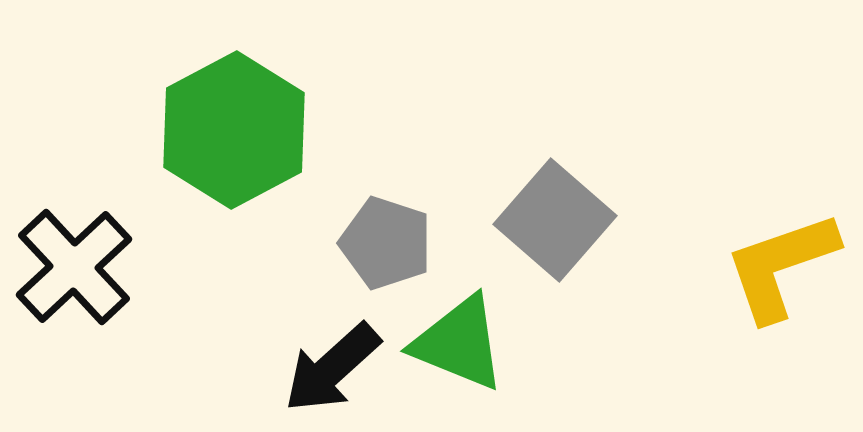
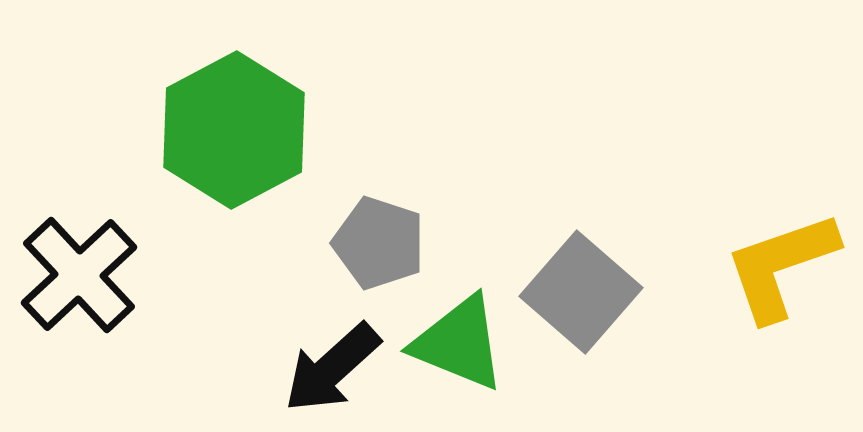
gray square: moved 26 px right, 72 px down
gray pentagon: moved 7 px left
black cross: moved 5 px right, 8 px down
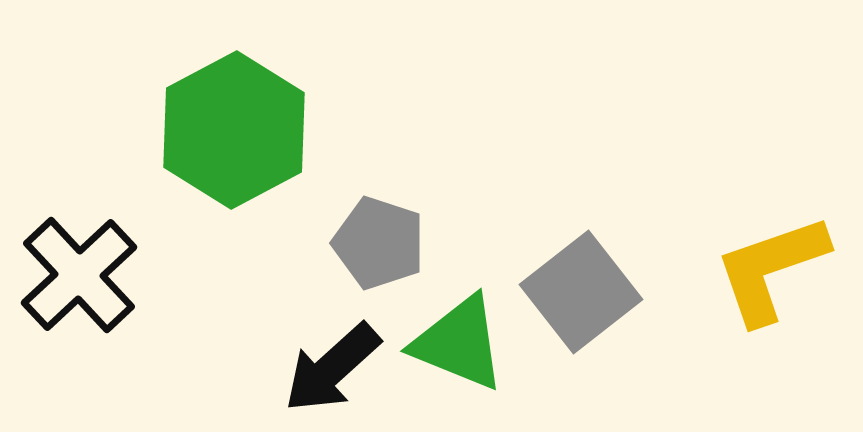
yellow L-shape: moved 10 px left, 3 px down
gray square: rotated 11 degrees clockwise
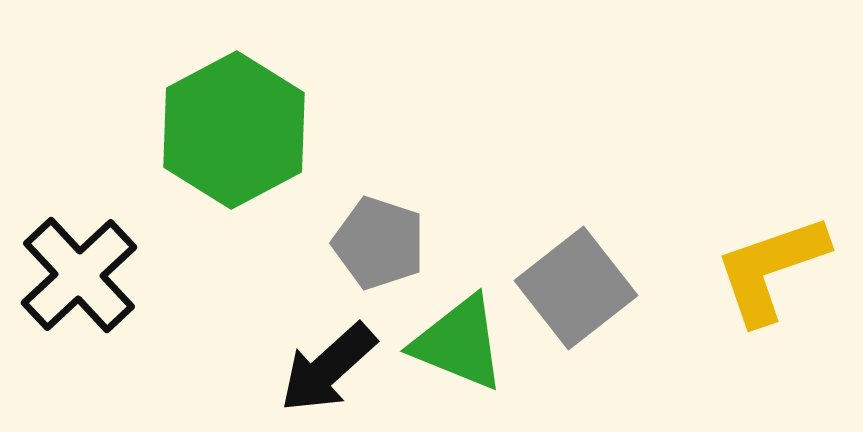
gray square: moved 5 px left, 4 px up
black arrow: moved 4 px left
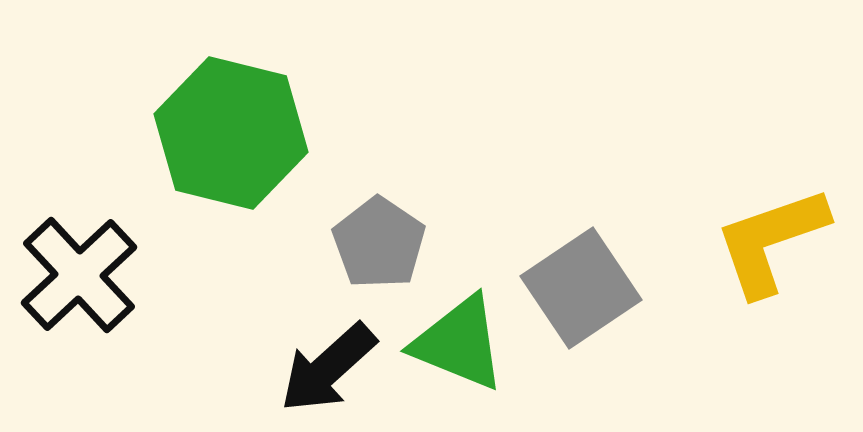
green hexagon: moved 3 px left, 3 px down; rotated 18 degrees counterclockwise
gray pentagon: rotated 16 degrees clockwise
yellow L-shape: moved 28 px up
gray square: moved 5 px right; rotated 4 degrees clockwise
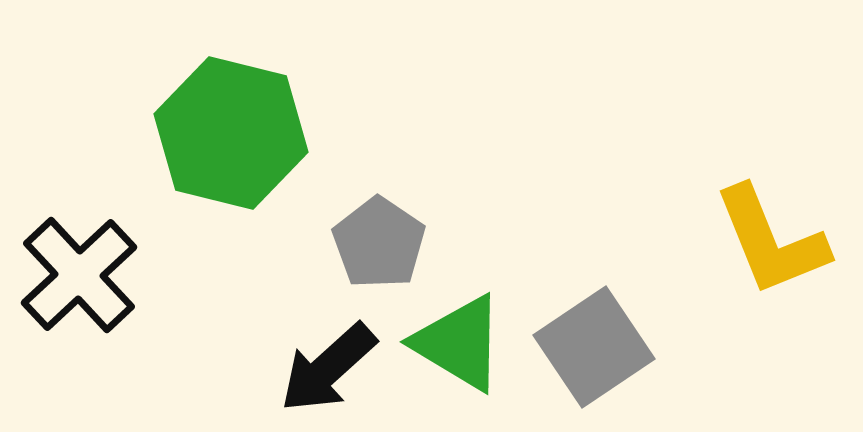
yellow L-shape: rotated 93 degrees counterclockwise
gray square: moved 13 px right, 59 px down
green triangle: rotated 9 degrees clockwise
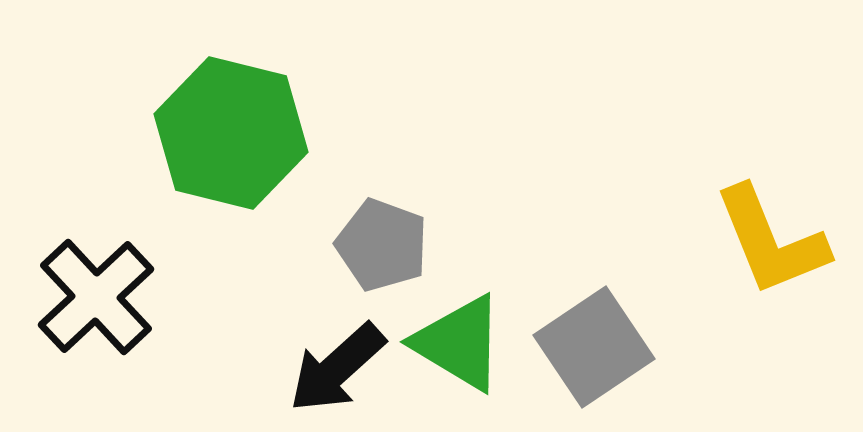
gray pentagon: moved 3 px right, 2 px down; rotated 14 degrees counterclockwise
black cross: moved 17 px right, 22 px down
black arrow: moved 9 px right
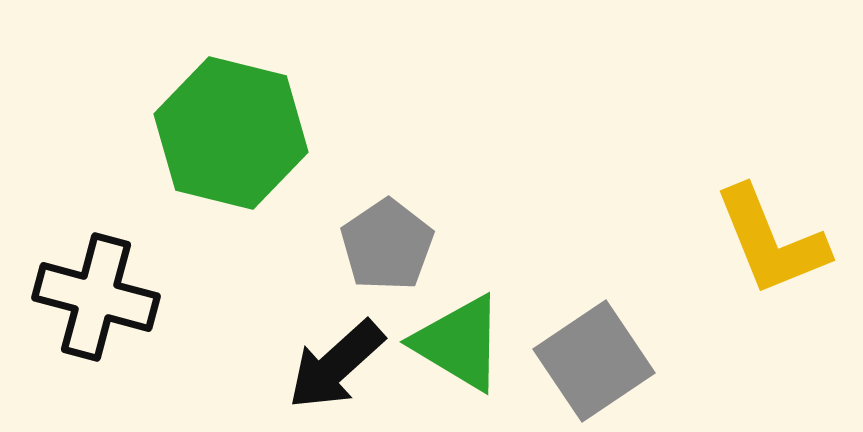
gray pentagon: moved 5 px right; rotated 18 degrees clockwise
black cross: rotated 32 degrees counterclockwise
gray square: moved 14 px down
black arrow: moved 1 px left, 3 px up
